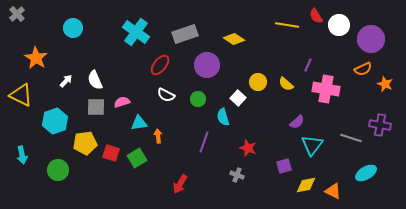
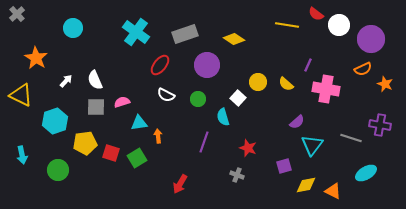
red semicircle at (316, 16): moved 2 px up; rotated 21 degrees counterclockwise
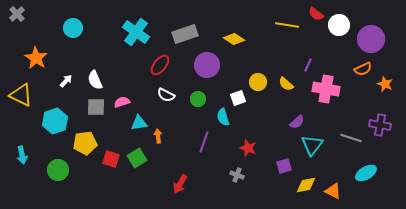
white square at (238, 98): rotated 28 degrees clockwise
red square at (111, 153): moved 6 px down
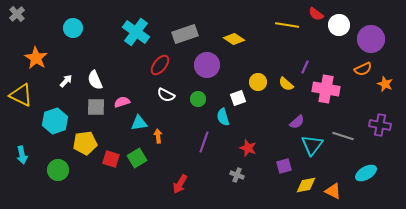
purple line at (308, 65): moved 3 px left, 2 px down
gray line at (351, 138): moved 8 px left, 2 px up
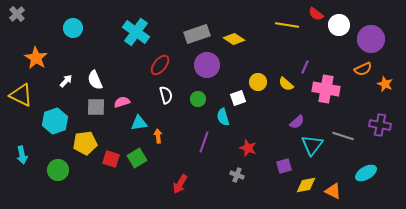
gray rectangle at (185, 34): moved 12 px right
white semicircle at (166, 95): rotated 132 degrees counterclockwise
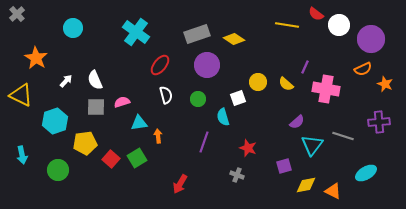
purple cross at (380, 125): moved 1 px left, 3 px up; rotated 15 degrees counterclockwise
red square at (111, 159): rotated 24 degrees clockwise
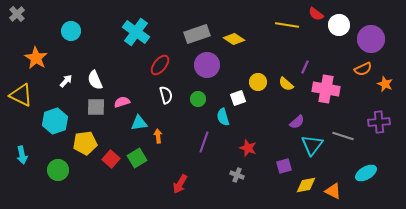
cyan circle at (73, 28): moved 2 px left, 3 px down
